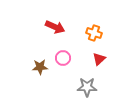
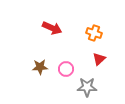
red arrow: moved 3 px left, 1 px down
pink circle: moved 3 px right, 11 px down
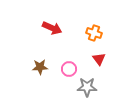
red triangle: rotated 24 degrees counterclockwise
pink circle: moved 3 px right
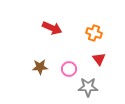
gray star: moved 1 px right
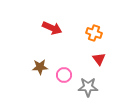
pink circle: moved 5 px left, 6 px down
